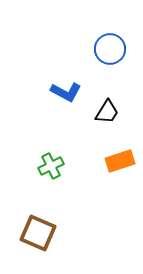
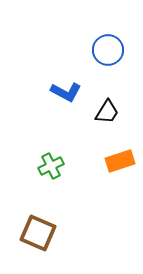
blue circle: moved 2 px left, 1 px down
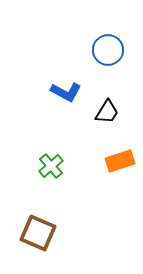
green cross: rotated 15 degrees counterclockwise
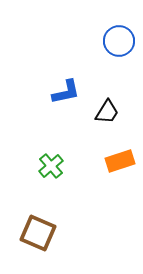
blue circle: moved 11 px right, 9 px up
blue L-shape: rotated 40 degrees counterclockwise
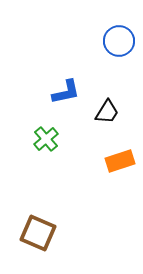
green cross: moved 5 px left, 27 px up
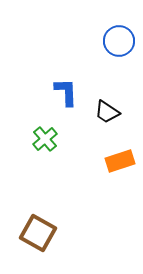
blue L-shape: rotated 80 degrees counterclockwise
black trapezoid: rotated 92 degrees clockwise
green cross: moved 1 px left
brown square: rotated 6 degrees clockwise
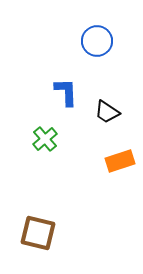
blue circle: moved 22 px left
brown square: rotated 15 degrees counterclockwise
